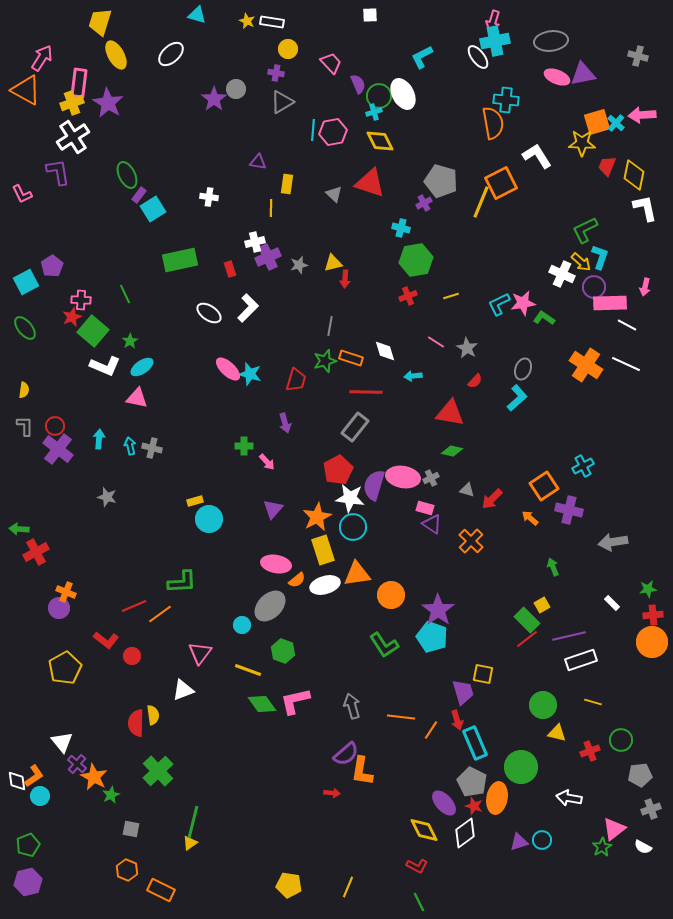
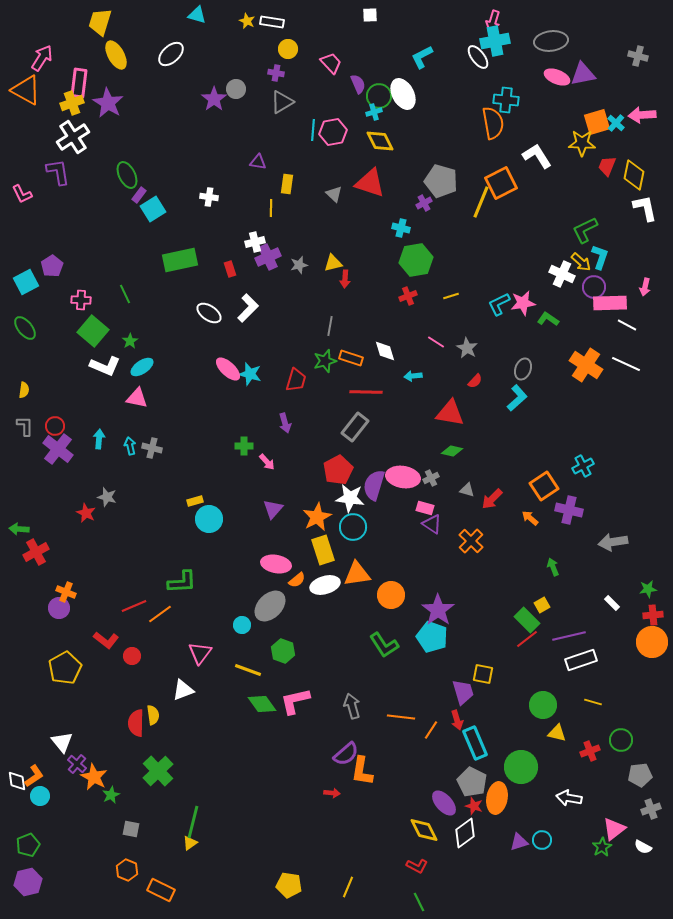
red star at (72, 317): moved 14 px right, 196 px down; rotated 24 degrees counterclockwise
green L-shape at (544, 318): moved 4 px right, 1 px down
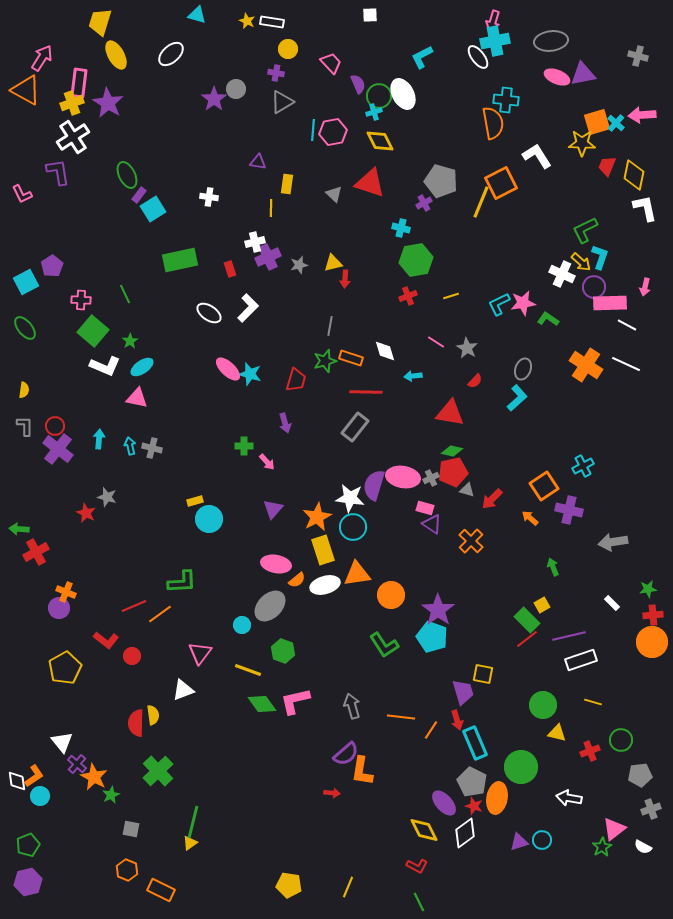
red pentagon at (338, 470): moved 115 px right, 2 px down; rotated 16 degrees clockwise
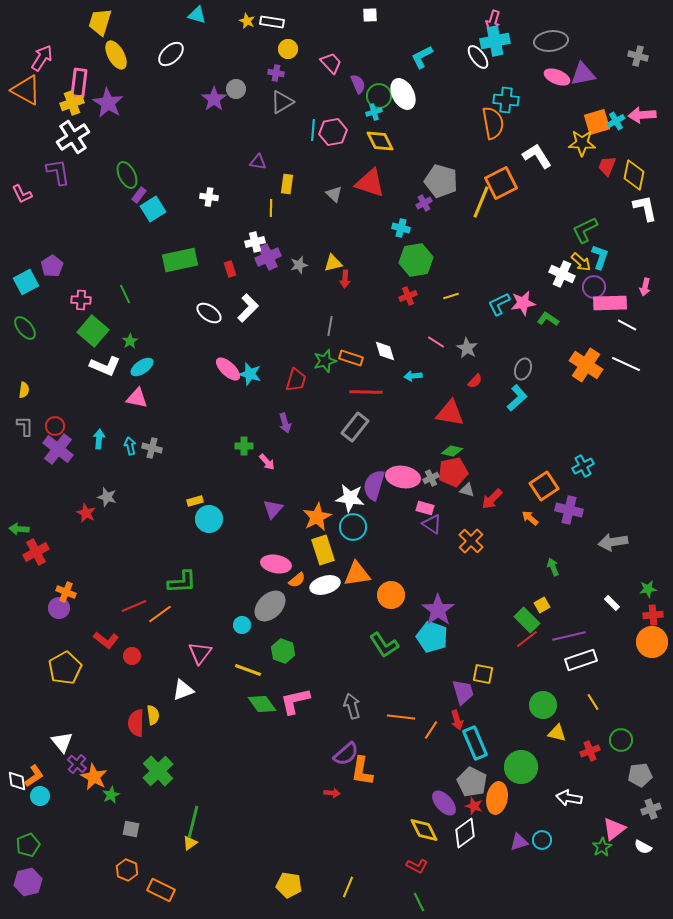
cyan cross at (616, 123): moved 2 px up; rotated 18 degrees clockwise
yellow line at (593, 702): rotated 42 degrees clockwise
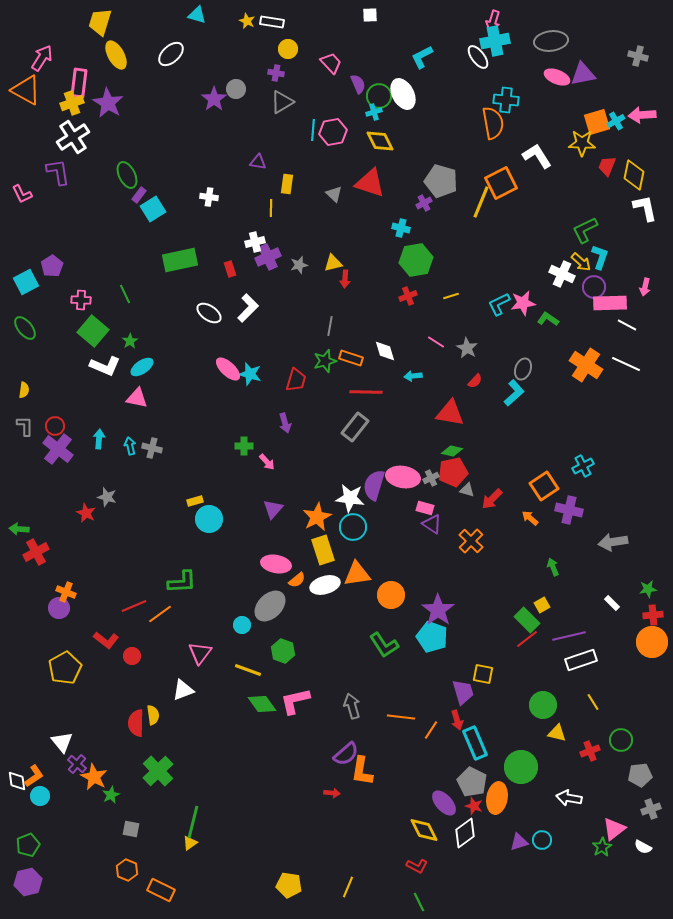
cyan L-shape at (517, 398): moved 3 px left, 5 px up
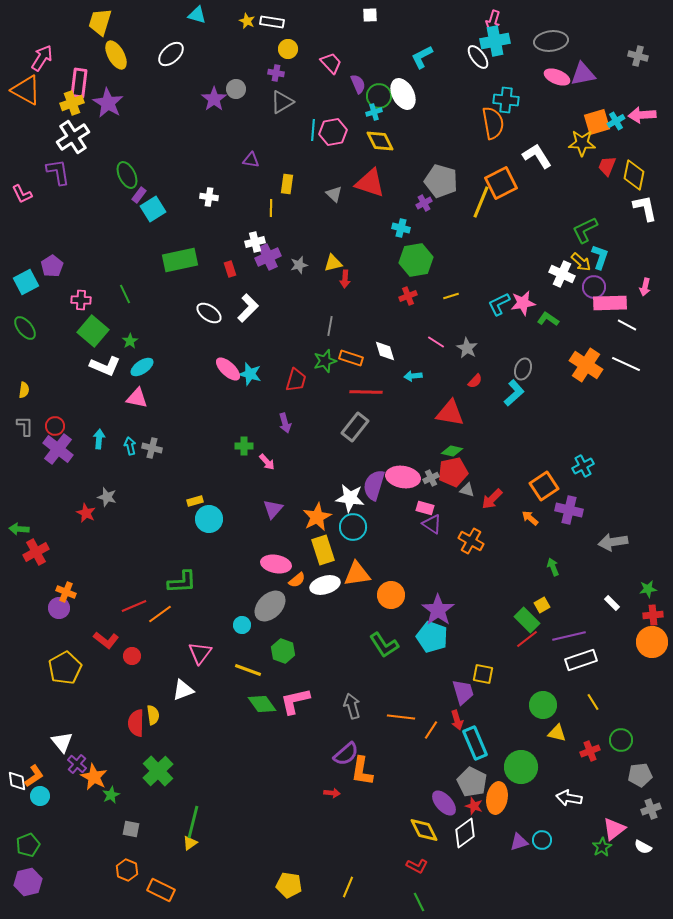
purple triangle at (258, 162): moved 7 px left, 2 px up
orange cross at (471, 541): rotated 15 degrees counterclockwise
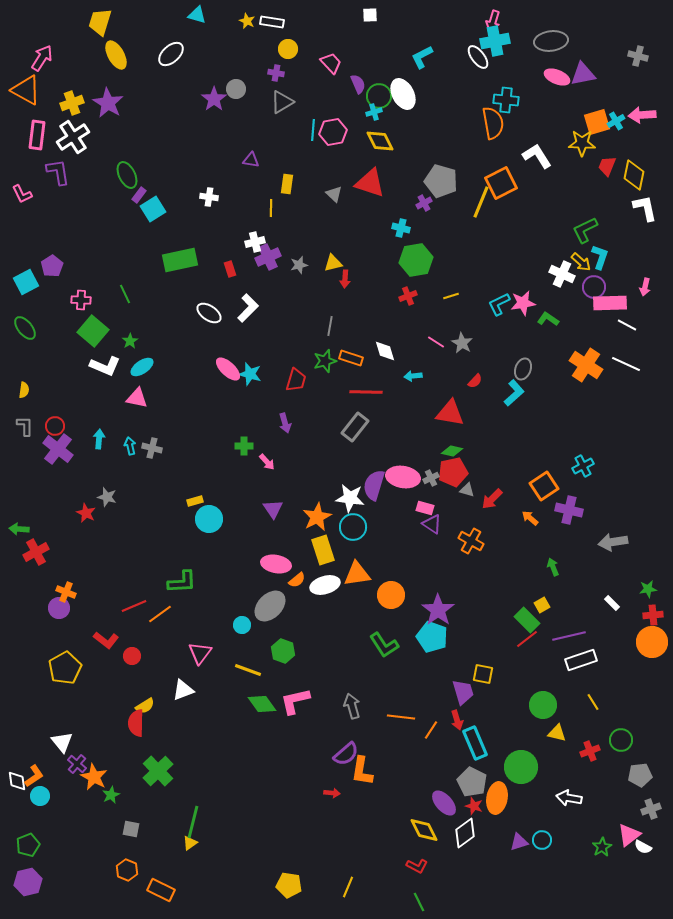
pink rectangle at (79, 83): moved 42 px left, 52 px down
gray star at (467, 348): moved 5 px left, 5 px up
purple triangle at (273, 509): rotated 15 degrees counterclockwise
yellow semicircle at (153, 715): moved 8 px left, 9 px up; rotated 66 degrees clockwise
pink triangle at (614, 829): moved 15 px right, 6 px down
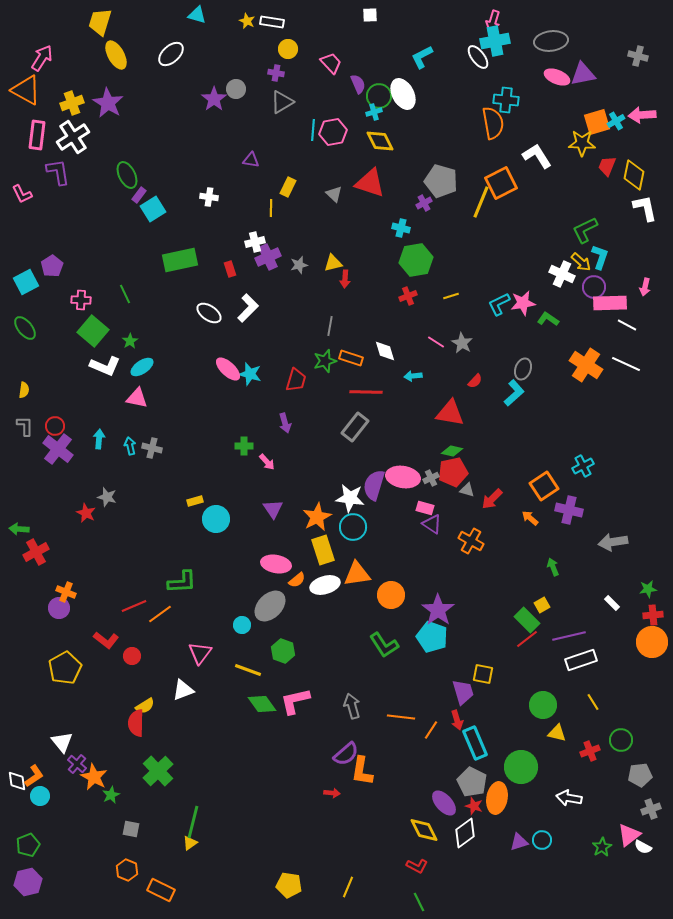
yellow rectangle at (287, 184): moved 1 px right, 3 px down; rotated 18 degrees clockwise
cyan circle at (209, 519): moved 7 px right
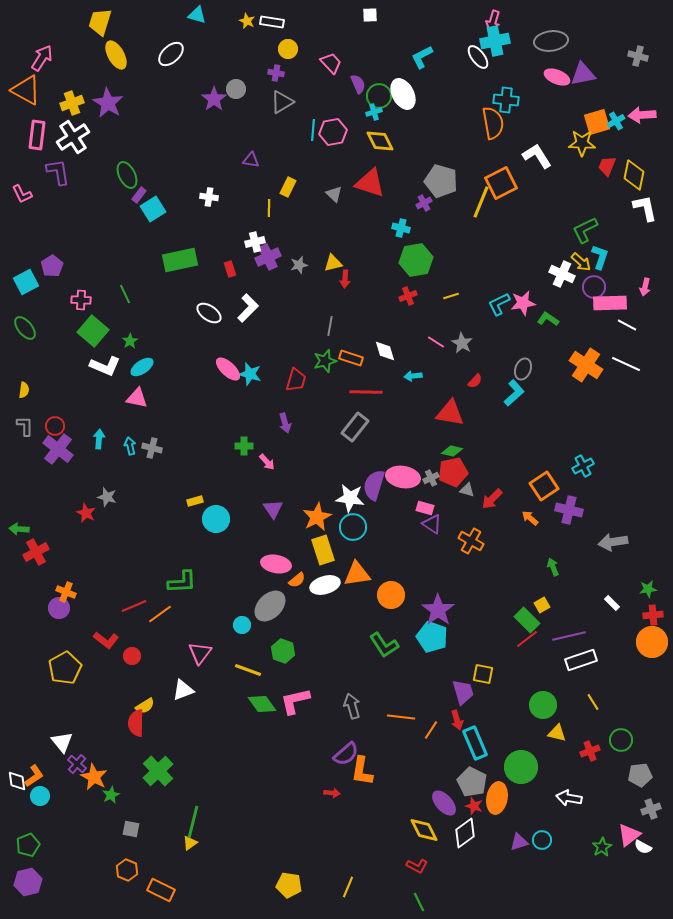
yellow line at (271, 208): moved 2 px left
